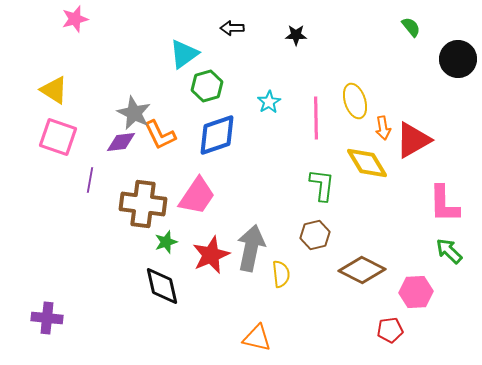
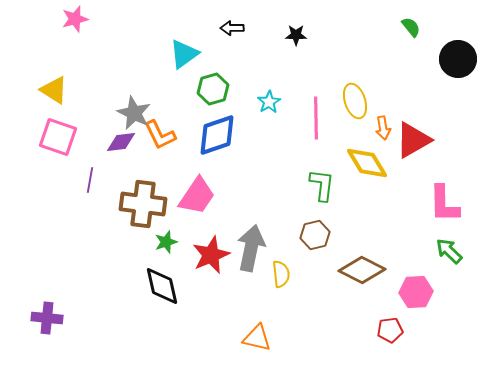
green hexagon: moved 6 px right, 3 px down
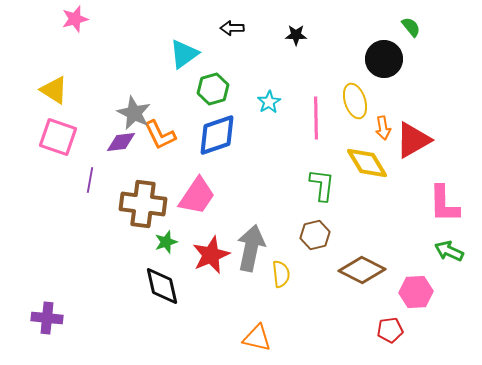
black circle: moved 74 px left
green arrow: rotated 20 degrees counterclockwise
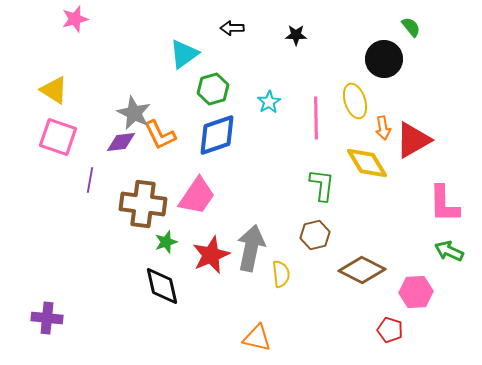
red pentagon: rotated 25 degrees clockwise
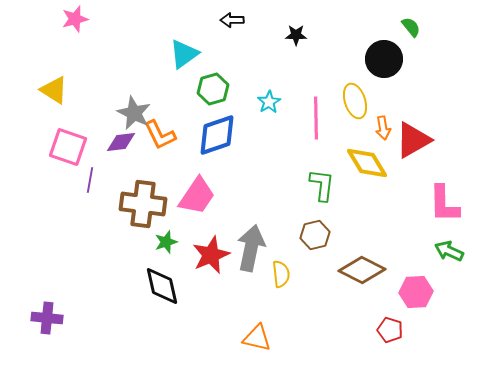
black arrow: moved 8 px up
pink square: moved 10 px right, 10 px down
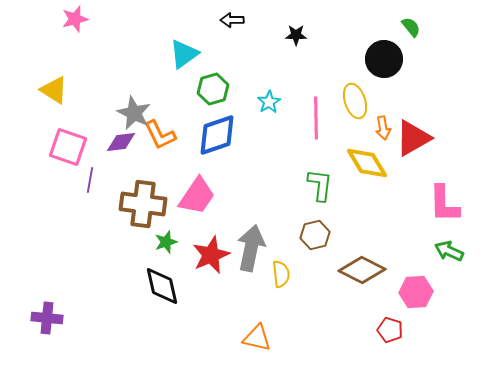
red triangle: moved 2 px up
green L-shape: moved 2 px left
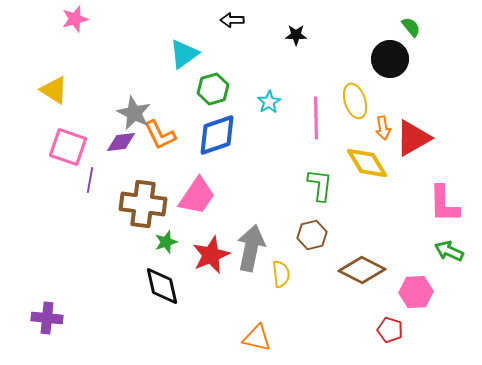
black circle: moved 6 px right
brown hexagon: moved 3 px left
